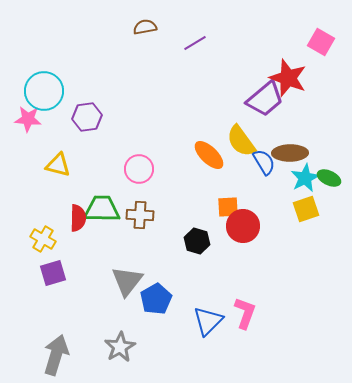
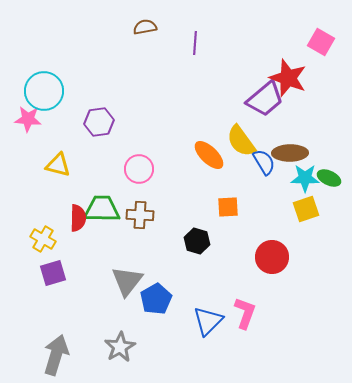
purple line: rotated 55 degrees counterclockwise
purple hexagon: moved 12 px right, 5 px down
cyan star: rotated 28 degrees clockwise
red circle: moved 29 px right, 31 px down
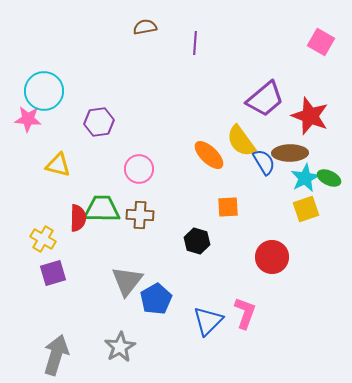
red star: moved 22 px right, 38 px down
cyan star: rotated 28 degrees counterclockwise
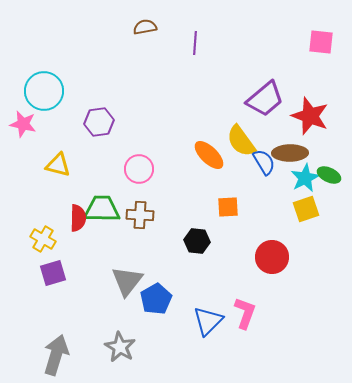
pink square: rotated 24 degrees counterclockwise
pink star: moved 5 px left, 5 px down; rotated 8 degrees clockwise
green ellipse: moved 3 px up
black hexagon: rotated 10 degrees counterclockwise
gray star: rotated 12 degrees counterclockwise
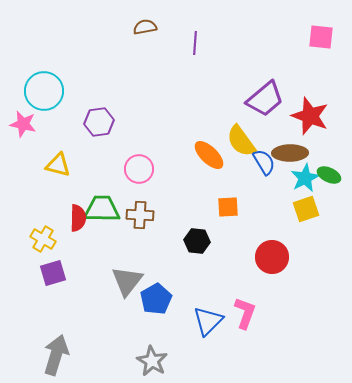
pink square: moved 5 px up
gray star: moved 32 px right, 14 px down
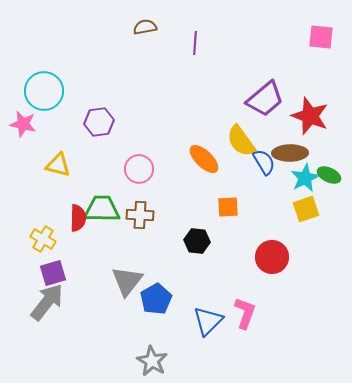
orange ellipse: moved 5 px left, 4 px down
gray arrow: moved 9 px left, 53 px up; rotated 21 degrees clockwise
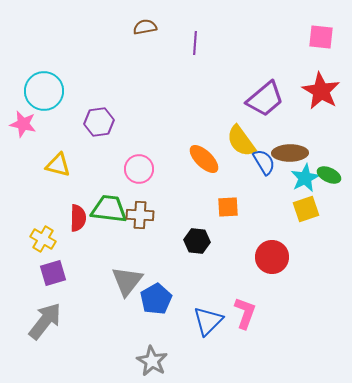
red star: moved 11 px right, 25 px up; rotated 9 degrees clockwise
green trapezoid: moved 7 px right; rotated 6 degrees clockwise
gray arrow: moved 2 px left, 19 px down
